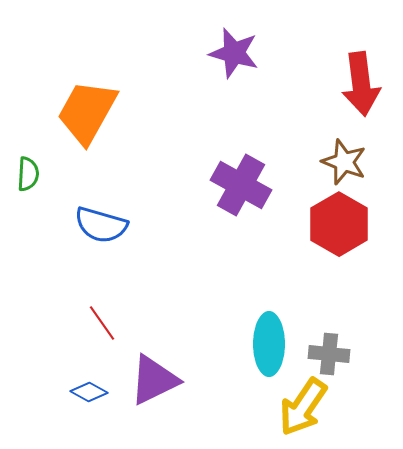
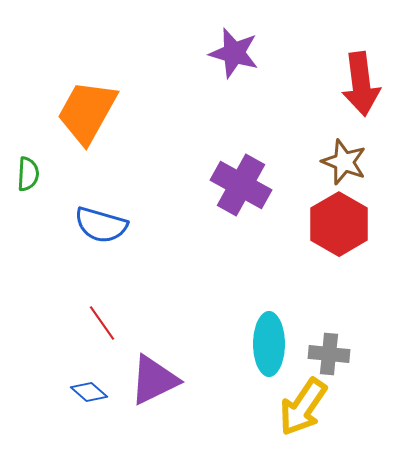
blue diamond: rotated 12 degrees clockwise
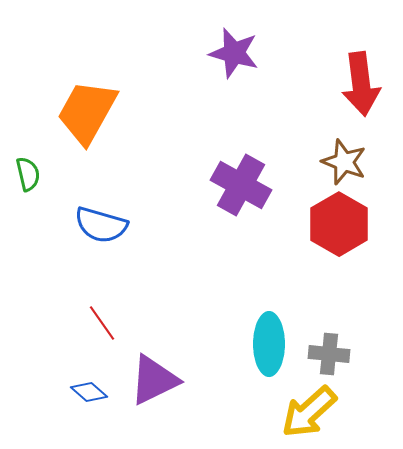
green semicircle: rotated 16 degrees counterclockwise
yellow arrow: moved 6 px right, 5 px down; rotated 14 degrees clockwise
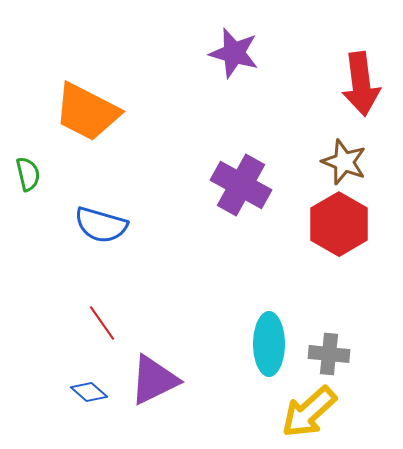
orange trapezoid: rotated 92 degrees counterclockwise
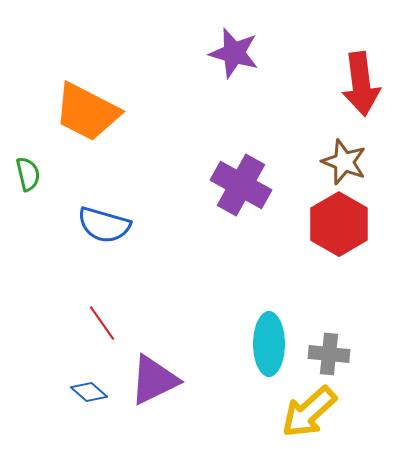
blue semicircle: moved 3 px right
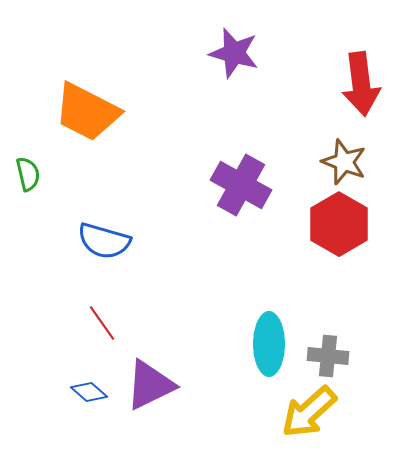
blue semicircle: moved 16 px down
gray cross: moved 1 px left, 2 px down
purple triangle: moved 4 px left, 5 px down
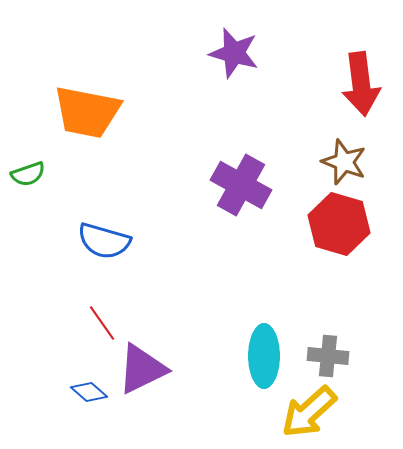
orange trapezoid: rotated 16 degrees counterclockwise
green semicircle: rotated 84 degrees clockwise
red hexagon: rotated 14 degrees counterclockwise
cyan ellipse: moved 5 px left, 12 px down
purple triangle: moved 8 px left, 16 px up
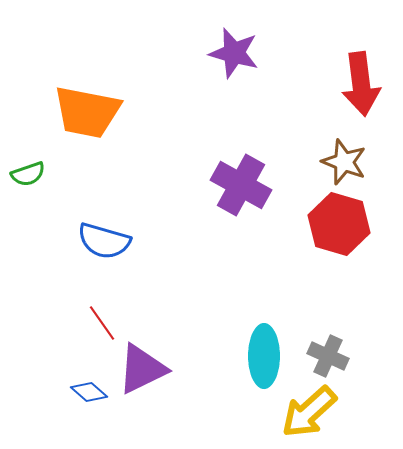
gray cross: rotated 18 degrees clockwise
